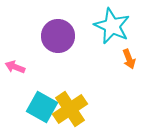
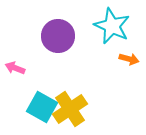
orange arrow: rotated 54 degrees counterclockwise
pink arrow: moved 1 px down
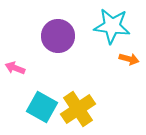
cyan star: rotated 18 degrees counterclockwise
yellow cross: moved 8 px right
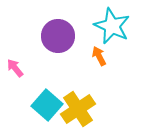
cyan star: rotated 18 degrees clockwise
orange arrow: moved 30 px left, 3 px up; rotated 132 degrees counterclockwise
pink arrow: rotated 30 degrees clockwise
cyan square: moved 5 px right, 2 px up; rotated 12 degrees clockwise
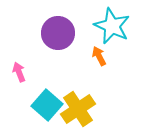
purple circle: moved 3 px up
pink arrow: moved 4 px right, 4 px down; rotated 18 degrees clockwise
